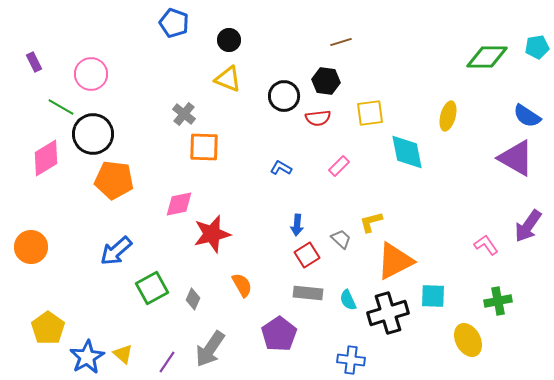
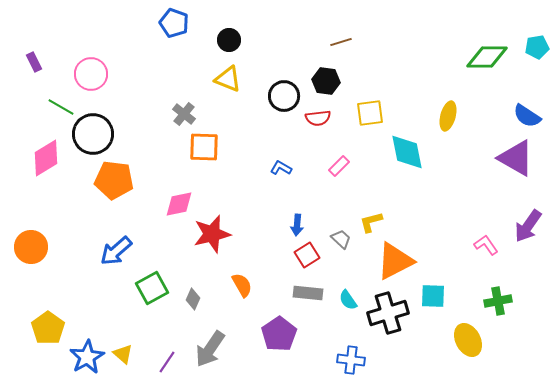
cyan semicircle at (348, 300): rotated 10 degrees counterclockwise
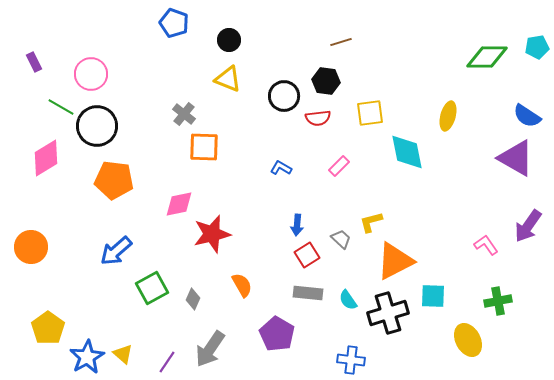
black circle at (93, 134): moved 4 px right, 8 px up
purple pentagon at (279, 334): moved 2 px left; rotated 8 degrees counterclockwise
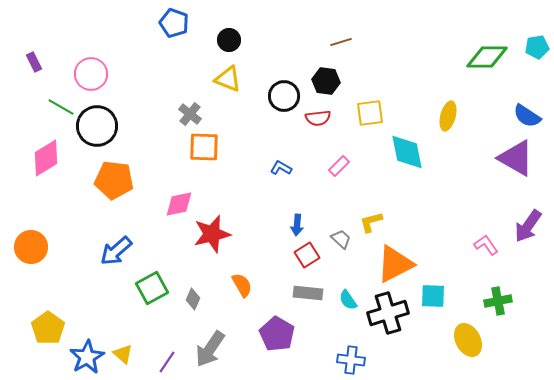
gray cross at (184, 114): moved 6 px right
orange triangle at (395, 261): moved 3 px down
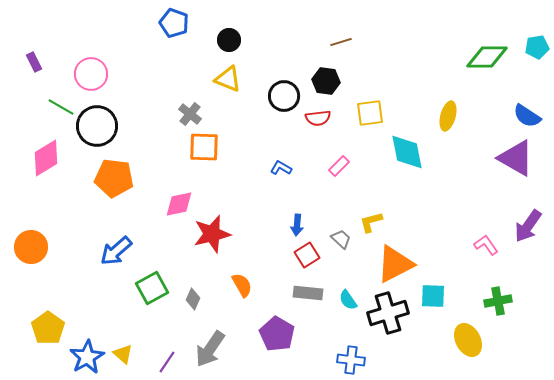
orange pentagon at (114, 180): moved 2 px up
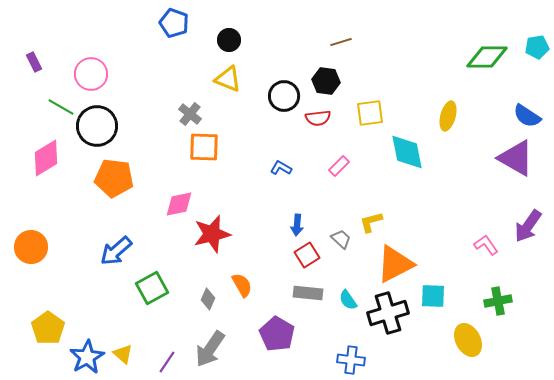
gray diamond at (193, 299): moved 15 px right
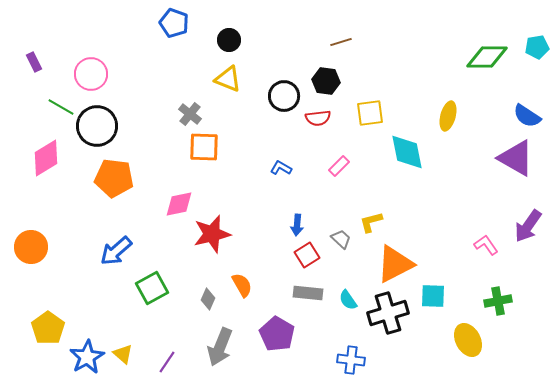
gray arrow at (210, 349): moved 10 px right, 2 px up; rotated 12 degrees counterclockwise
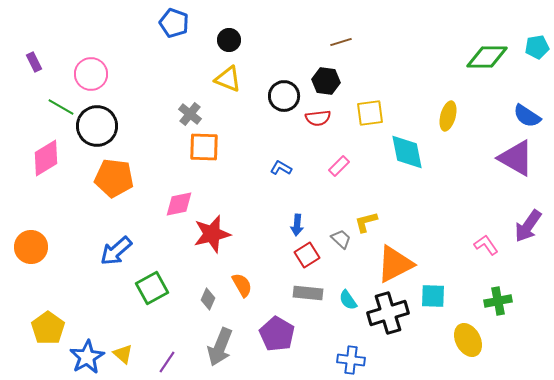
yellow L-shape at (371, 222): moved 5 px left
